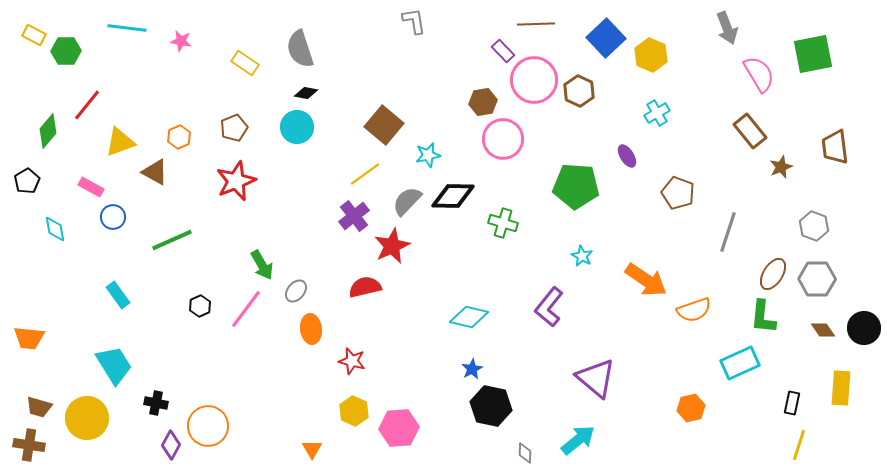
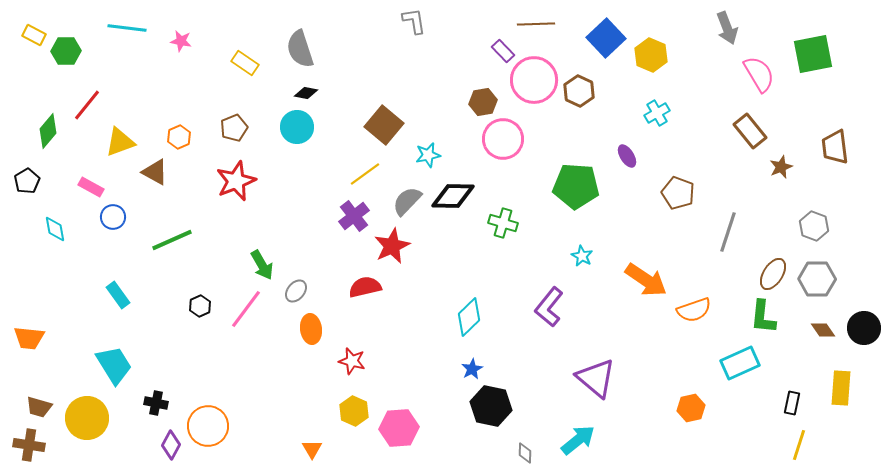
cyan diamond at (469, 317): rotated 57 degrees counterclockwise
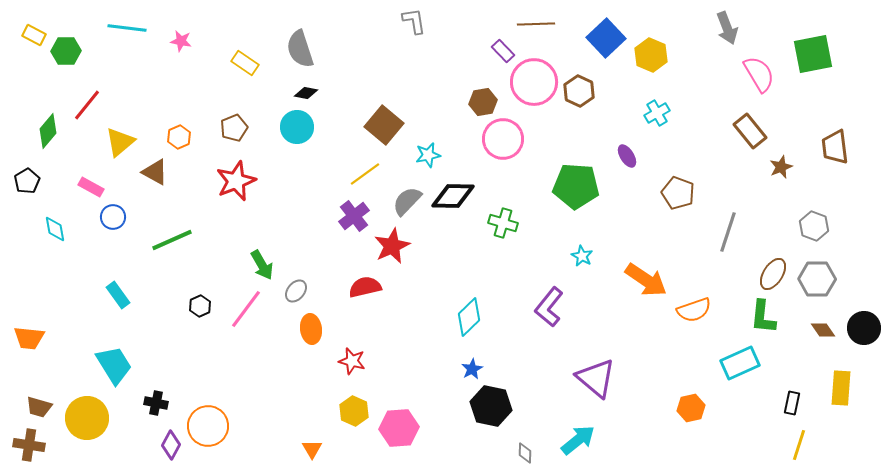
pink circle at (534, 80): moved 2 px down
yellow triangle at (120, 142): rotated 20 degrees counterclockwise
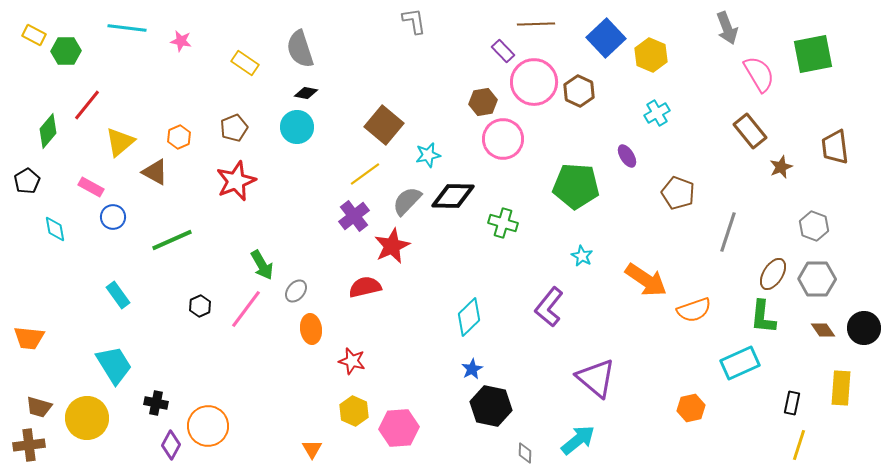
brown cross at (29, 445): rotated 16 degrees counterclockwise
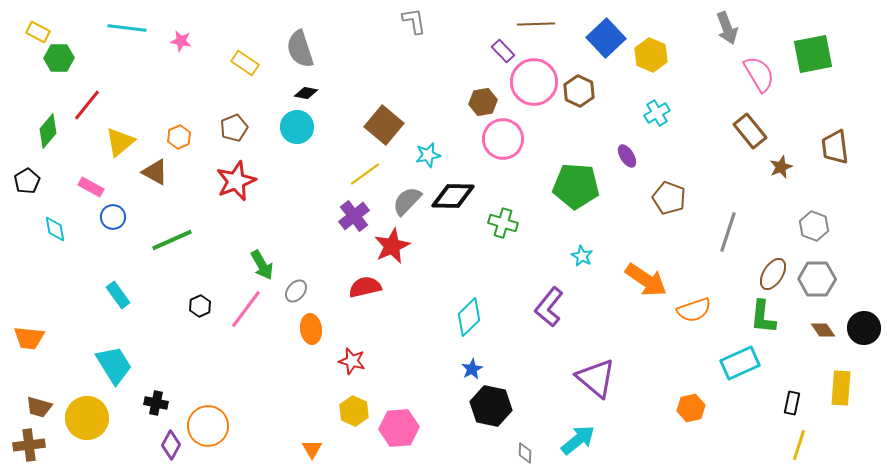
yellow rectangle at (34, 35): moved 4 px right, 3 px up
green hexagon at (66, 51): moved 7 px left, 7 px down
brown pentagon at (678, 193): moved 9 px left, 5 px down
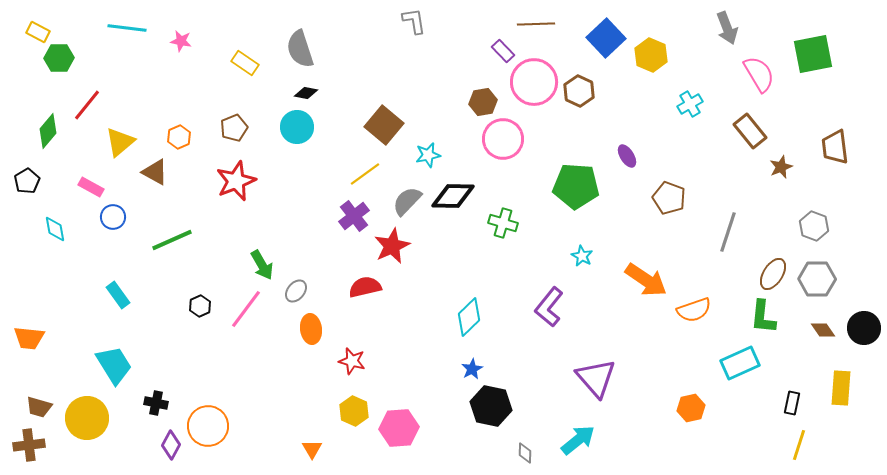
cyan cross at (657, 113): moved 33 px right, 9 px up
purple triangle at (596, 378): rotated 9 degrees clockwise
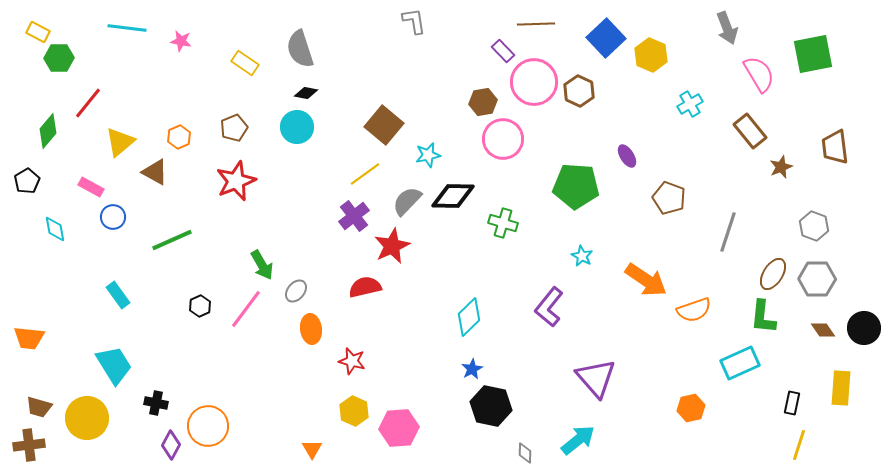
red line at (87, 105): moved 1 px right, 2 px up
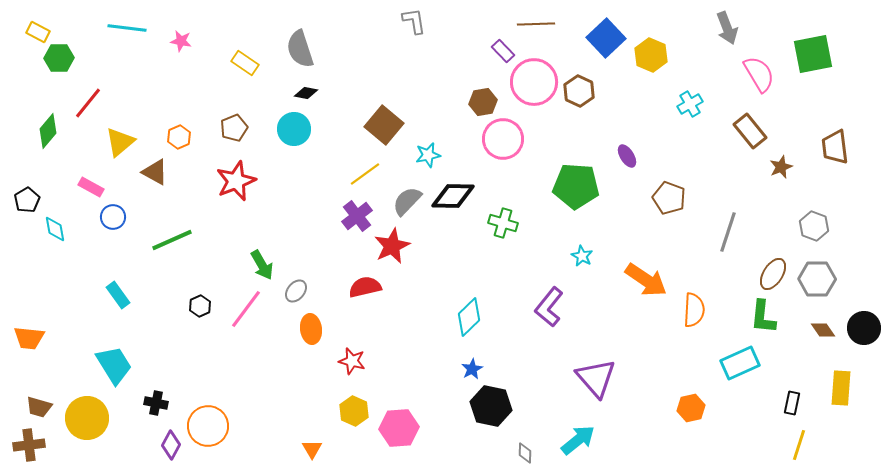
cyan circle at (297, 127): moved 3 px left, 2 px down
black pentagon at (27, 181): moved 19 px down
purple cross at (354, 216): moved 3 px right
orange semicircle at (694, 310): rotated 68 degrees counterclockwise
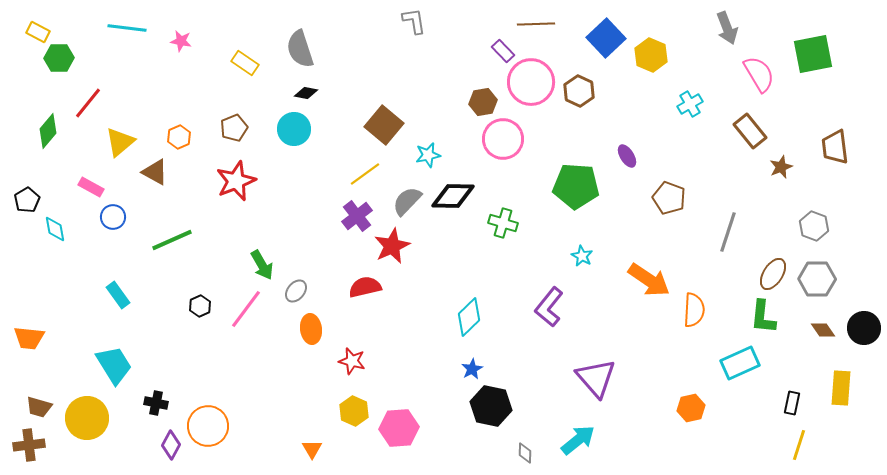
pink circle at (534, 82): moved 3 px left
orange arrow at (646, 280): moved 3 px right
